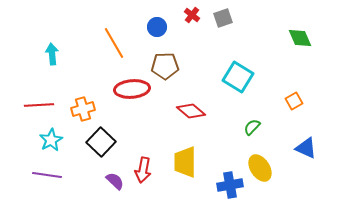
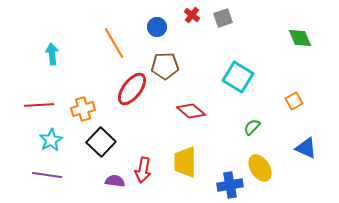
red ellipse: rotated 48 degrees counterclockwise
purple semicircle: rotated 36 degrees counterclockwise
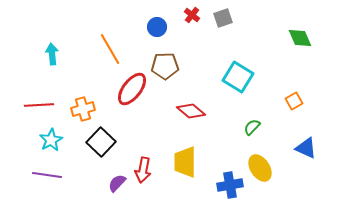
orange line: moved 4 px left, 6 px down
purple semicircle: moved 2 px right, 2 px down; rotated 54 degrees counterclockwise
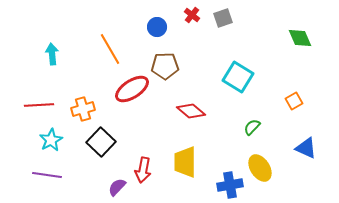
red ellipse: rotated 20 degrees clockwise
purple semicircle: moved 4 px down
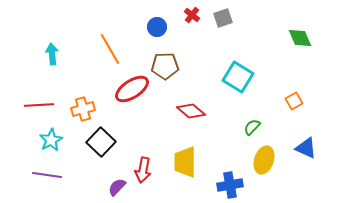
yellow ellipse: moved 4 px right, 8 px up; rotated 52 degrees clockwise
